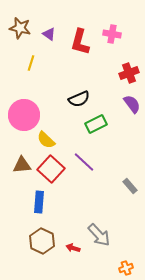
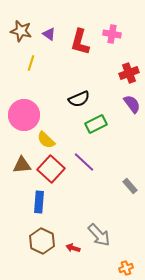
brown star: moved 1 px right, 3 px down
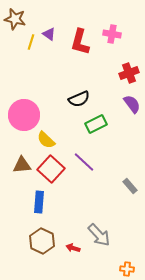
brown star: moved 6 px left, 12 px up
yellow line: moved 21 px up
orange cross: moved 1 px right, 1 px down; rotated 24 degrees clockwise
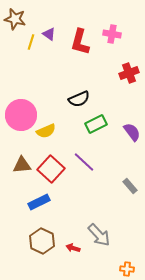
purple semicircle: moved 28 px down
pink circle: moved 3 px left
yellow semicircle: moved 9 px up; rotated 66 degrees counterclockwise
blue rectangle: rotated 60 degrees clockwise
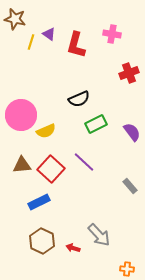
red L-shape: moved 4 px left, 3 px down
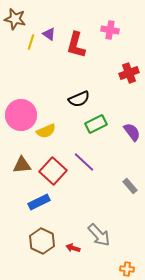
pink cross: moved 2 px left, 4 px up
red square: moved 2 px right, 2 px down
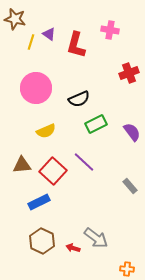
pink circle: moved 15 px right, 27 px up
gray arrow: moved 3 px left, 3 px down; rotated 10 degrees counterclockwise
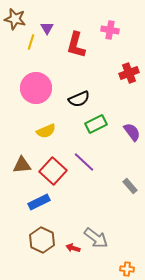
purple triangle: moved 2 px left, 6 px up; rotated 24 degrees clockwise
brown hexagon: moved 1 px up
